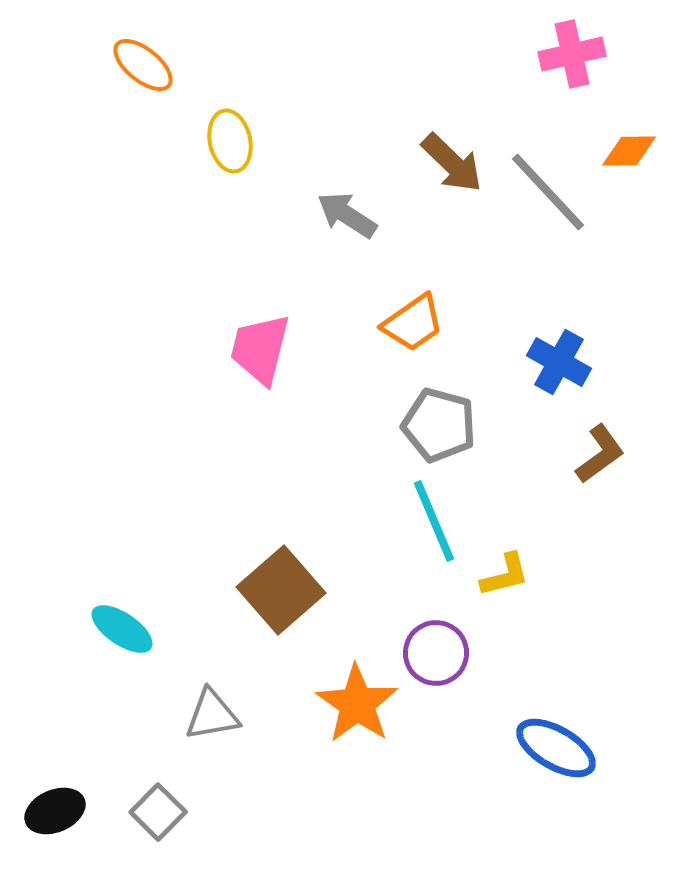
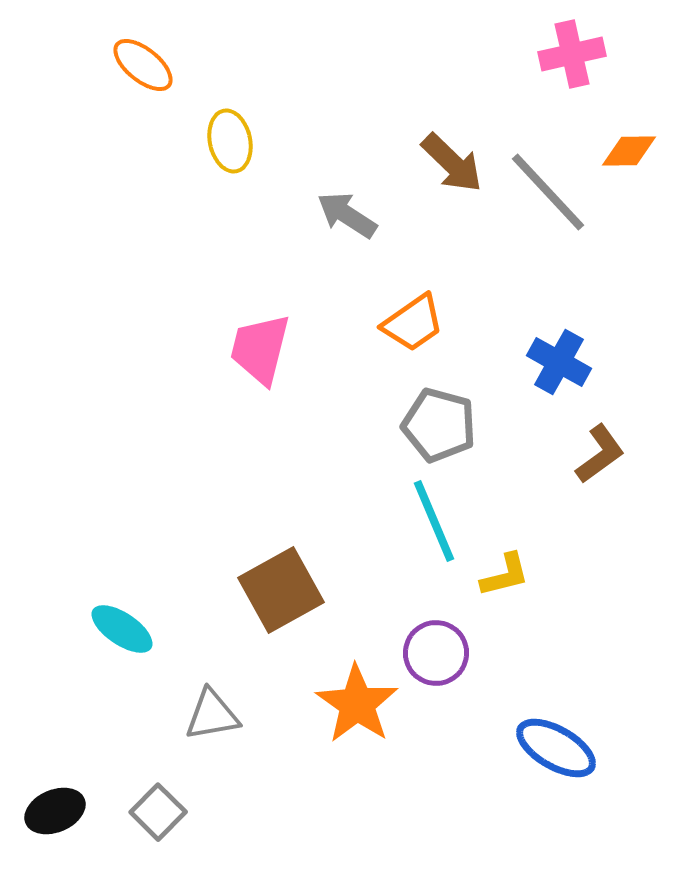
brown square: rotated 12 degrees clockwise
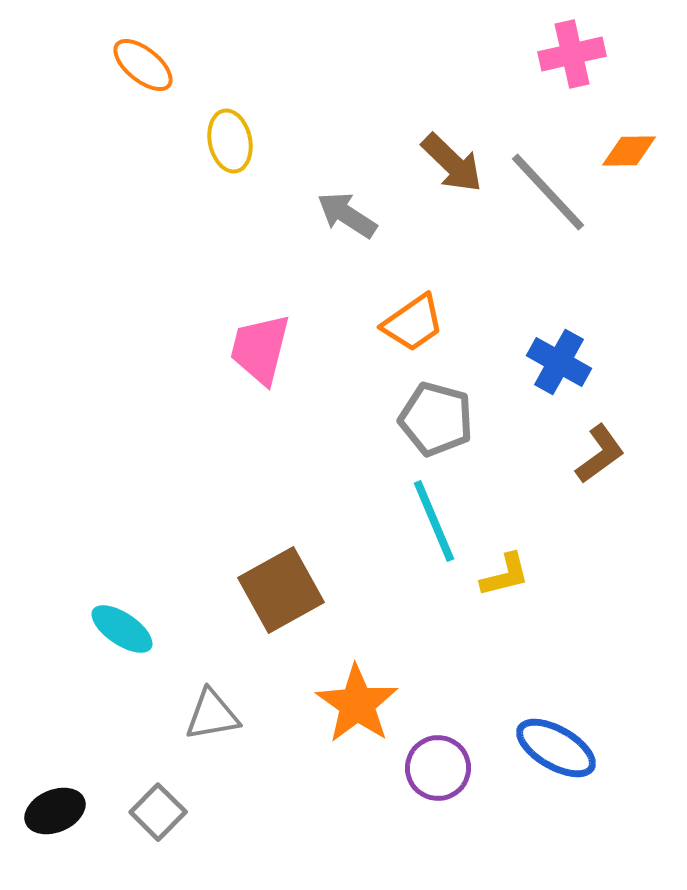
gray pentagon: moved 3 px left, 6 px up
purple circle: moved 2 px right, 115 px down
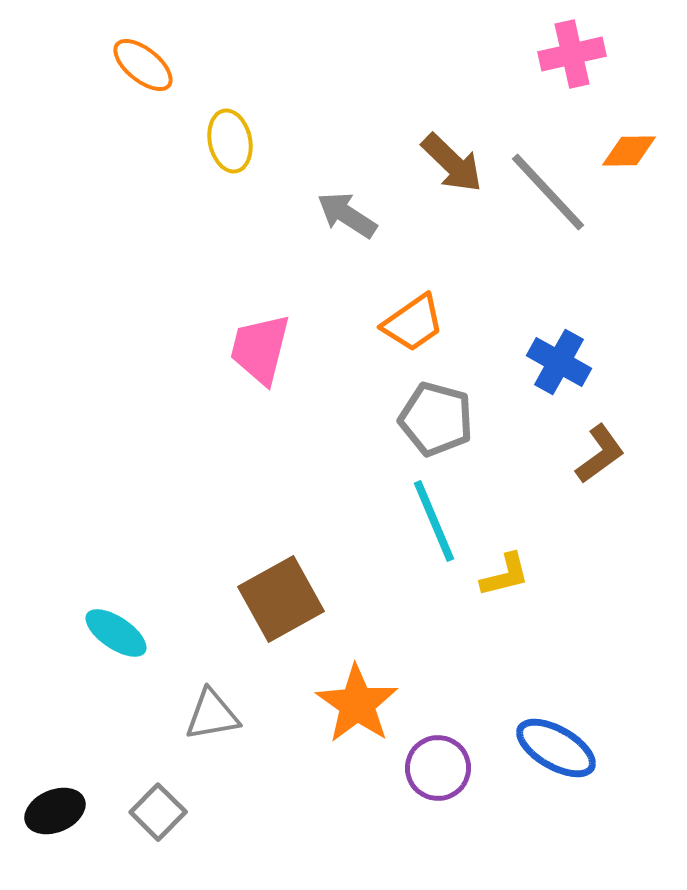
brown square: moved 9 px down
cyan ellipse: moved 6 px left, 4 px down
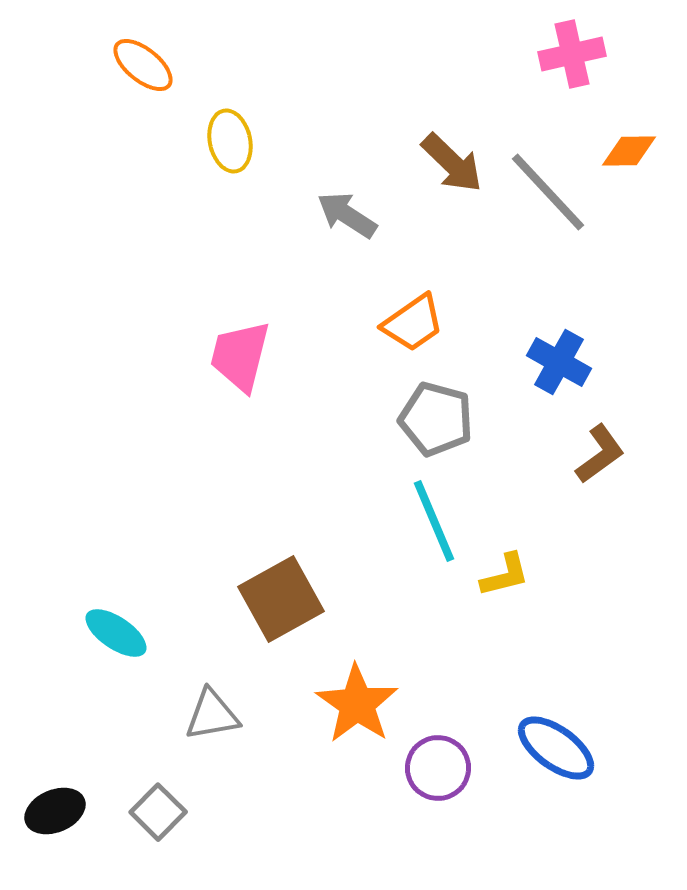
pink trapezoid: moved 20 px left, 7 px down
blue ellipse: rotated 6 degrees clockwise
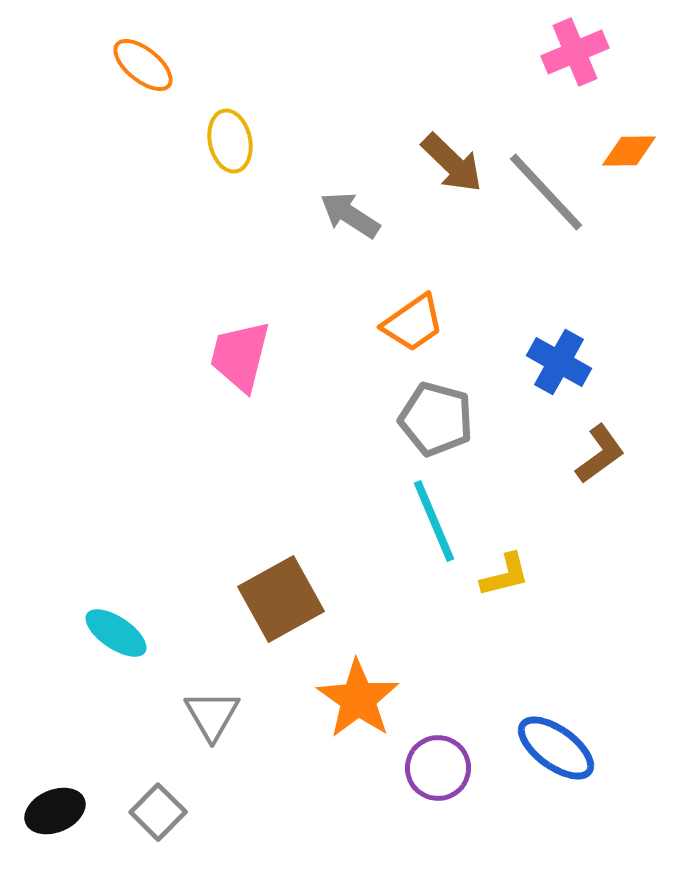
pink cross: moved 3 px right, 2 px up; rotated 10 degrees counterclockwise
gray line: moved 2 px left
gray arrow: moved 3 px right
orange star: moved 1 px right, 5 px up
gray triangle: rotated 50 degrees counterclockwise
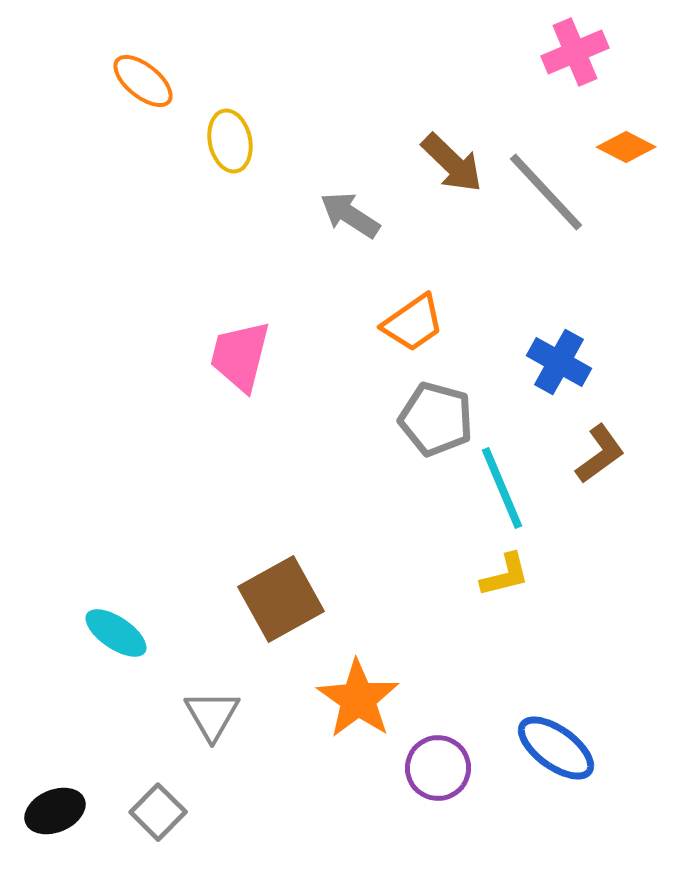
orange ellipse: moved 16 px down
orange diamond: moved 3 px left, 4 px up; rotated 28 degrees clockwise
cyan line: moved 68 px right, 33 px up
